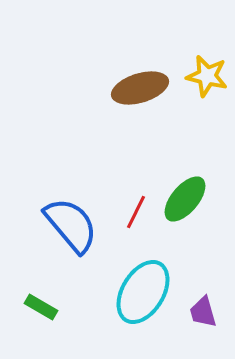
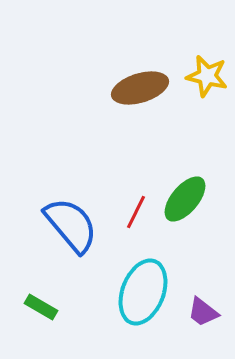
cyan ellipse: rotated 10 degrees counterclockwise
purple trapezoid: rotated 36 degrees counterclockwise
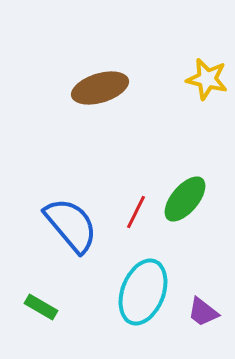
yellow star: moved 3 px down
brown ellipse: moved 40 px left
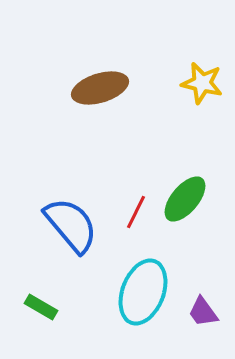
yellow star: moved 5 px left, 4 px down
purple trapezoid: rotated 16 degrees clockwise
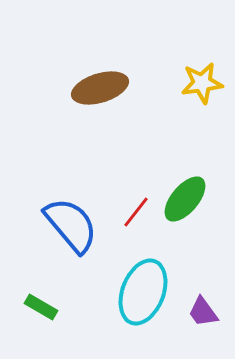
yellow star: rotated 21 degrees counterclockwise
red line: rotated 12 degrees clockwise
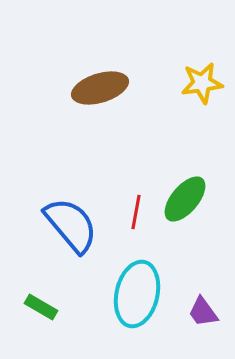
red line: rotated 28 degrees counterclockwise
cyan ellipse: moved 6 px left, 2 px down; rotated 8 degrees counterclockwise
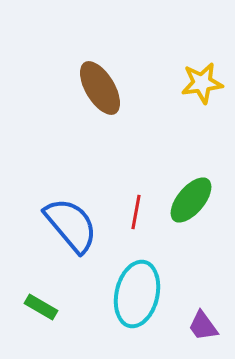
brown ellipse: rotated 76 degrees clockwise
green ellipse: moved 6 px right, 1 px down
purple trapezoid: moved 14 px down
